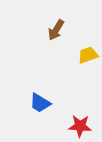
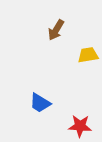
yellow trapezoid: rotated 10 degrees clockwise
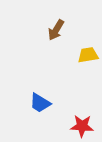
red star: moved 2 px right
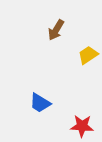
yellow trapezoid: rotated 25 degrees counterclockwise
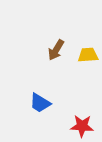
brown arrow: moved 20 px down
yellow trapezoid: rotated 30 degrees clockwise
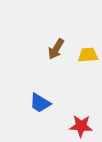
brown arrow: moved 1 px up
red star: moved 1 px left
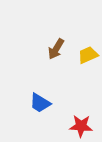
yellow trapezoid: rotated 20 degrees counterclockwise
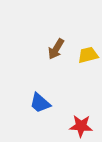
yellow trapezoid: rotated 10 degrees clockwise
blue trapezoid: rotated 10 degrees clockwise
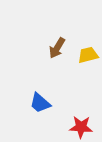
brown arrow: moved 1 px right, 1 px up
red star: moved 1 px down
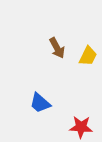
brown arrow: rotated 60 degrees counterclockwise
yellow trapezoid: moved 1 px down; rotated 130 degrees clockwise
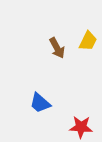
yellow trapezoid: moved 15 px up
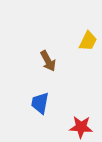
brown arrow: moved 9 px left, 13 px down
blue trapezoid: rotated 60 degrees clockwise
